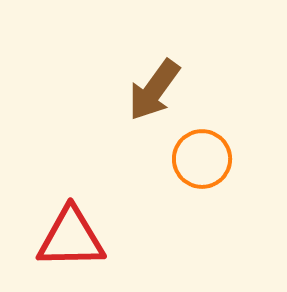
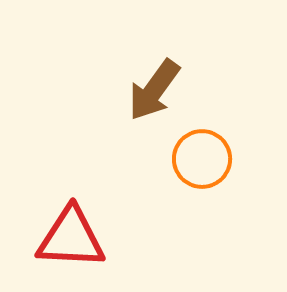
red triangle: rotated 4 degrees clockwise
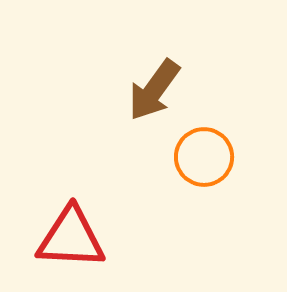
orange circle: moved 2 px right, 2 px up
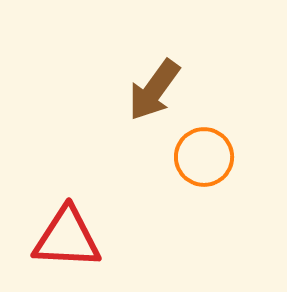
red triangle: moved 4 px left
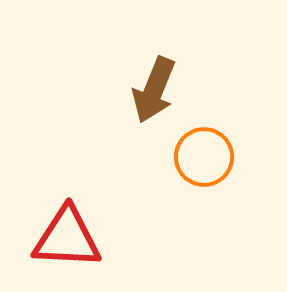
brown arrow: rotated 14 degrees counterclockwise
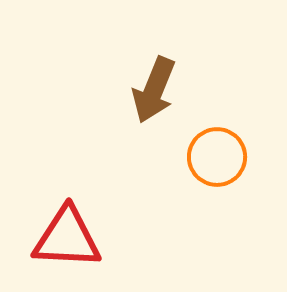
orange circle: moved 13 px right
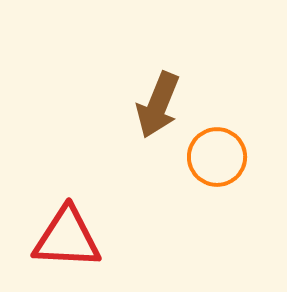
brown arrow: moved 4 px right, 15 px down
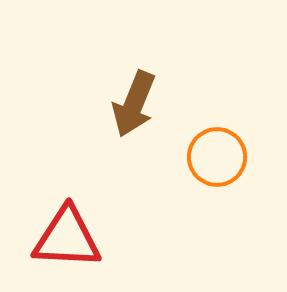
brown arrow: moved 24 px left, 1 px up
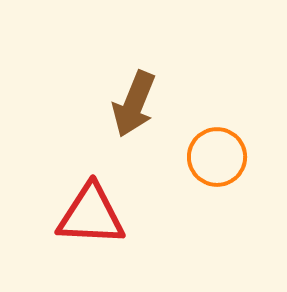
red triangle: moved 24 px right, 23 px up
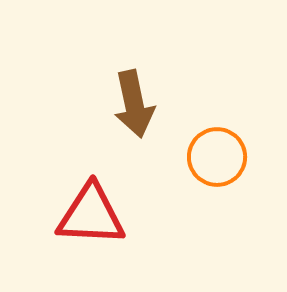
brown arrow: rotated 34 degrees counterclockwise
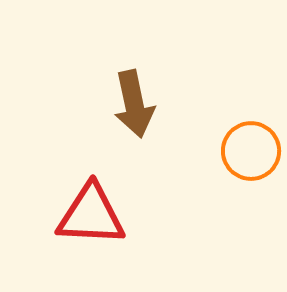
orange circle: moved 34 px right, 6 px up
